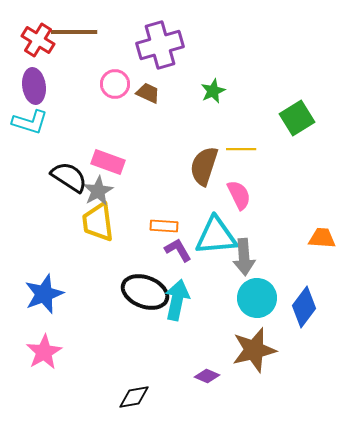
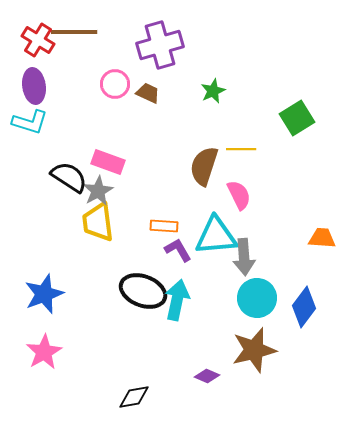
black ellipse: moved 2 px left, 1 px up
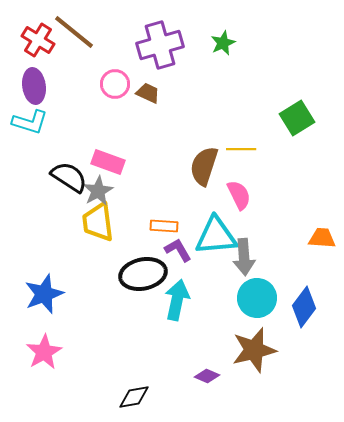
brown line: rotated 39 degrees clockwise
green star: moved 10 px right, 48 px up
black ellipse: moved 17 px up; rotated 33 degrees counterclockwise
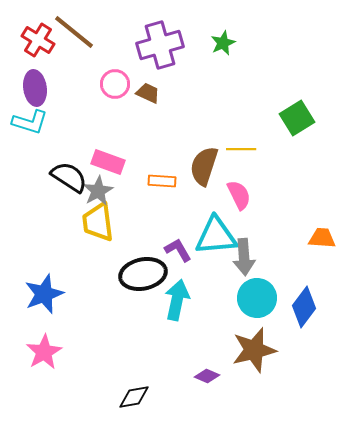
purple ellipse: moved 1 px right, 2 px down
orange rectangle: moved 2 px left, 45 px up
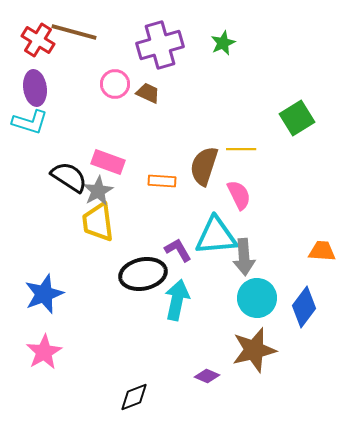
brown line: rotated 24 degrees counterclockwise
orange trapezoid: moved 13 px down
black diamond: rotated 12 degrees counterclockwise
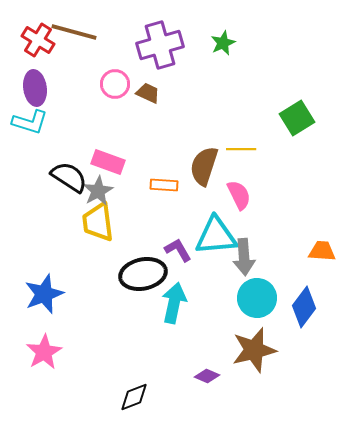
orange rectangle: moved 2 px right, 4 px down
cyan arrow: moved 3 px left, 3 px down
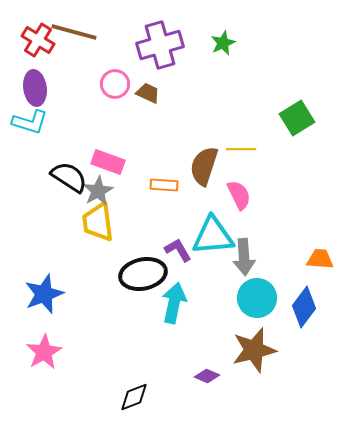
cyan triangle: moved 3 px left
orange trapezoid: moved 2 px left, 8 px down
